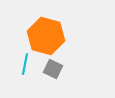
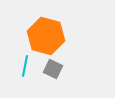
cyan line: moved 2 px down
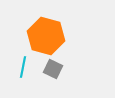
cyan line: moved 2 px left, 1 px down
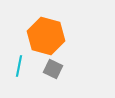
cyan line: moved 4 px left, 1 px up
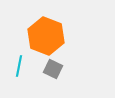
orange hexagon: rotated 6 degrees clockwise
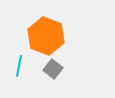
gray square: rotated 12 degrees clockwise
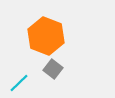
cyan line: moved 17 px down; rotated 35 degrees clockwise
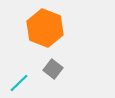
orange hexagon: moved 1 px left, 8 px up
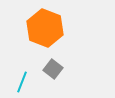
cyan line: moved 3 px right, 1 px up; rotated 25 degrees counterclockwise
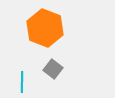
cyan line: rotated 20 degrees counterclockwise
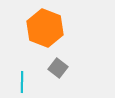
gray square: moved 5 px right, 1 px up
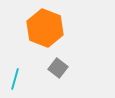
cyan line: moved 7 px left, 3 px up; rotated 15 degrees clockwise
